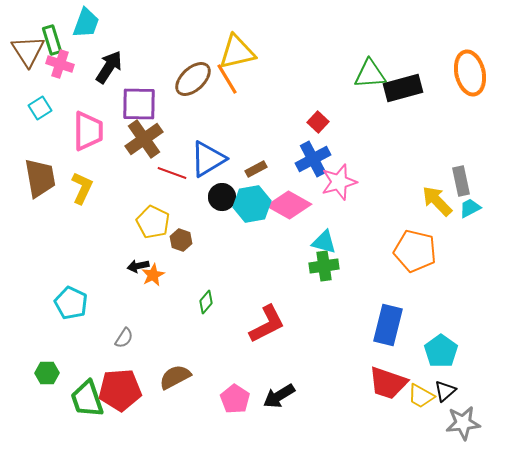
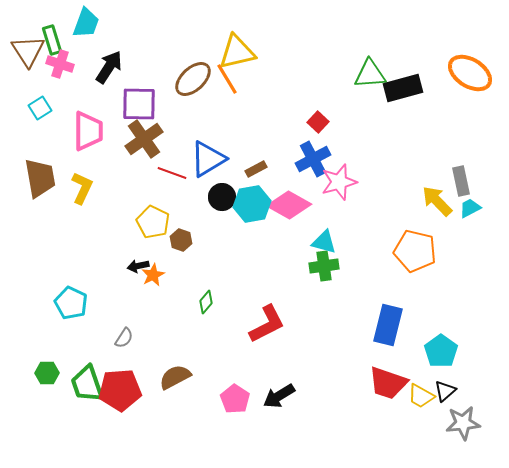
orange ellipse at (470, 73): rotated 45 degrees counterclockwise
green trapezoid at (87, 399): moved 15 px up
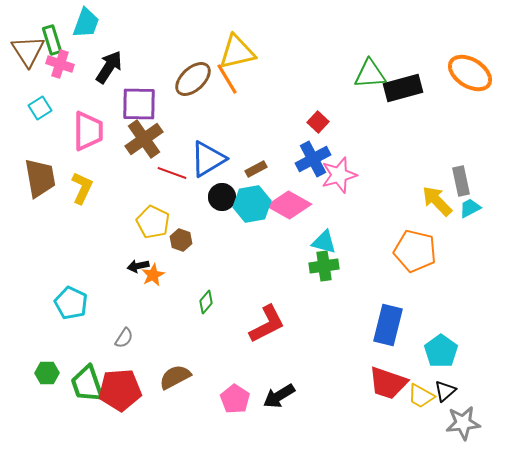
pink star at (339, 182): moved 7 px up
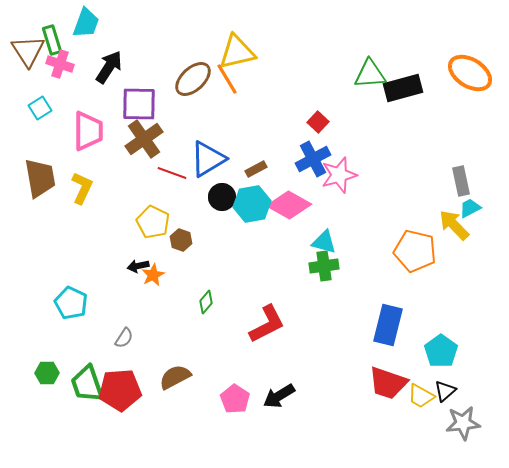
yellow arrow at (437, 201): moved 17 px right, 24 px down
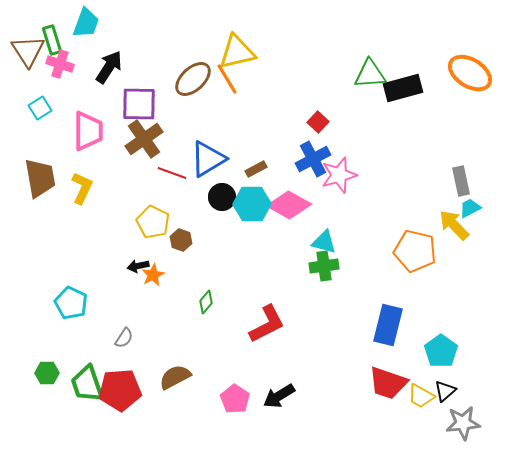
cyan hexagon at (252, 204): rotated 9 degrees clockwise
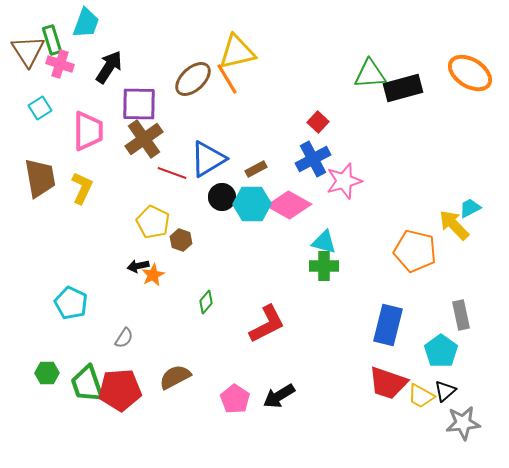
pink star at (339, 175): moved 5 px right, 6 px down
gray rectangle at (461, 181): moved 134 px down
green cross at (324, 266): rotated 8 degrees clockwise
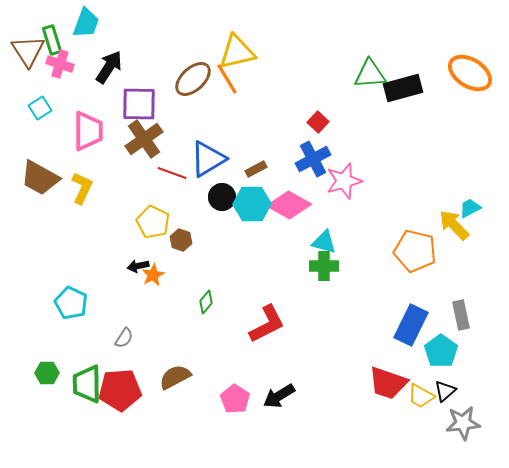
brown trapezoid at (40, 178): rotated 129 degrees clockwise
blue rectangle at (388, 325): moved 23 px right; rotated 12 degrees clockwise
green trapezoid at (87, 384): rotated 18 degrees clockwise
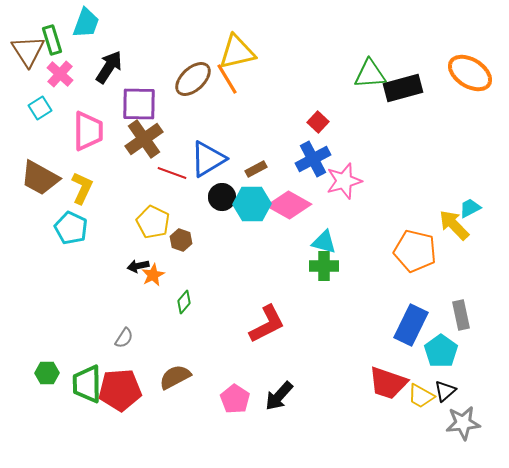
pink cross at (60, 64): moved 10 px down; rotated 24 degrees clockwise
green diamond at (206, 302): moved 22 px left
cyan pentagon at (71, 303): moved 75 px up
black arrow at (279, 396): rotated 16 degrees counterclockwise
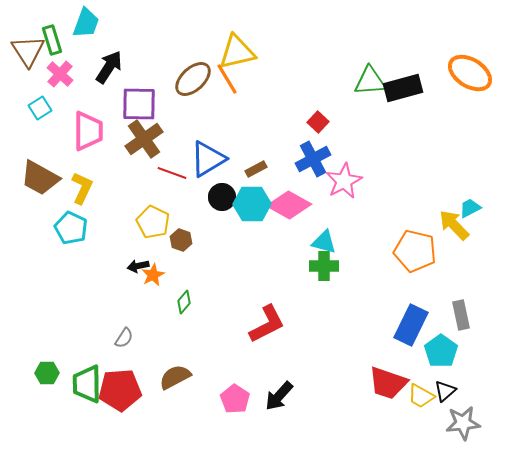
green triangle at (370, 74): moved 7 px down
pink star at (344, 181): rotated 12 degrees counterclockwise
